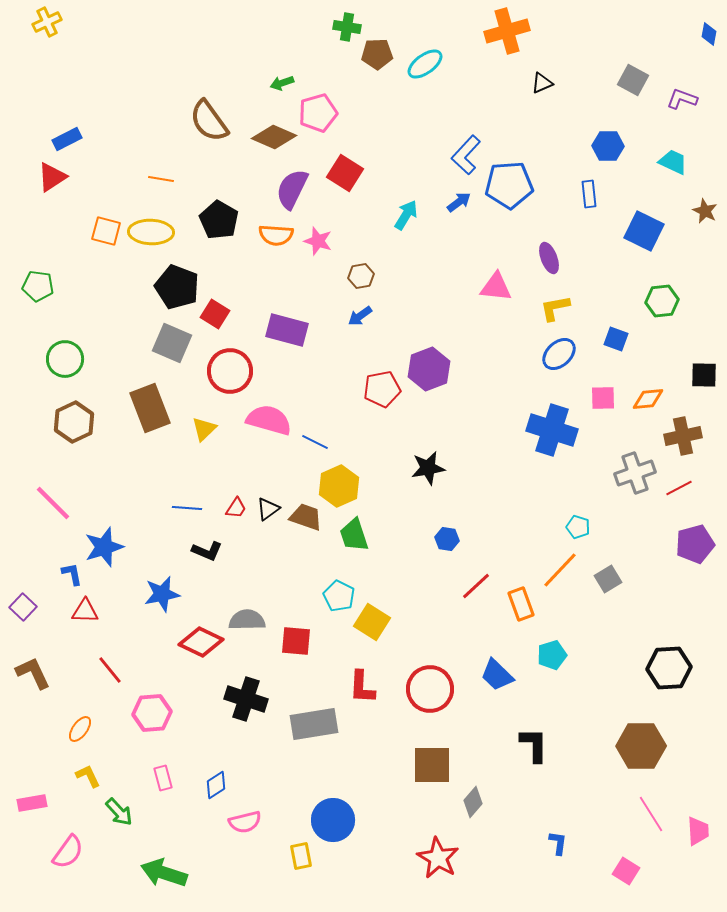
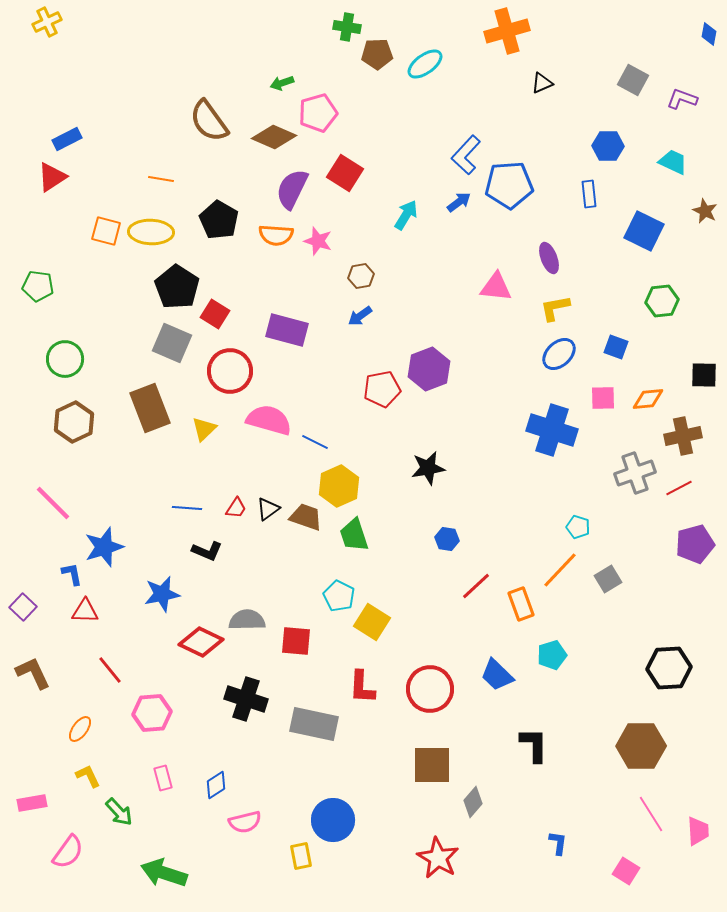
black pentagon at (177, 287): rotated 12 degrees clockwise
blue square at (616, 339): moved 8 px down
gray rectangle at (314, 724): rotated 21 degrees clockwise
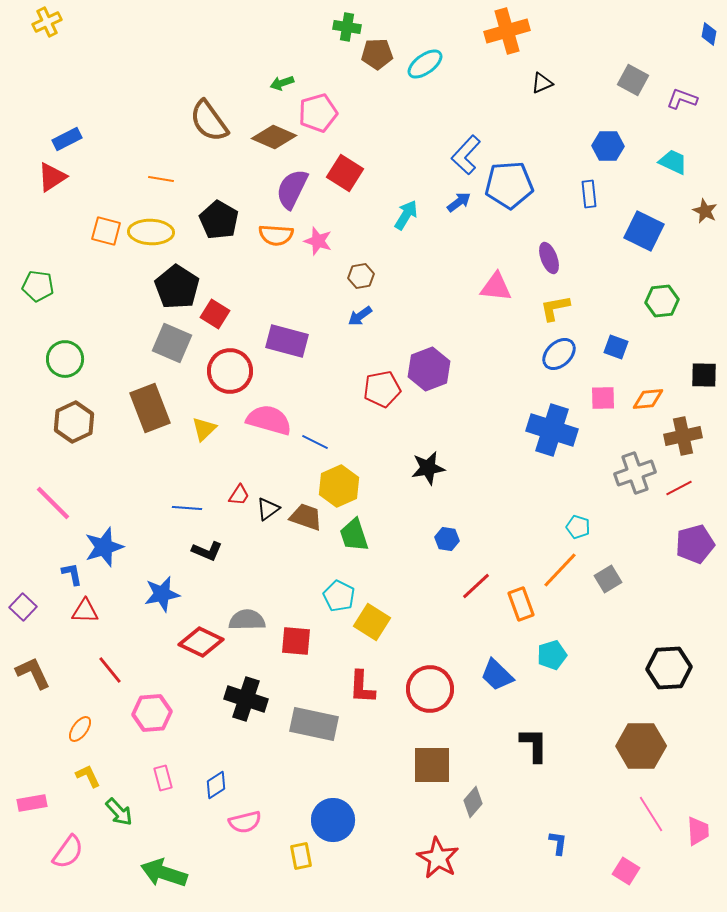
purple rectangle at (287, 330): moved 11 px down
red trapezoid at (236, 508): moved 3 px right, 13 px up
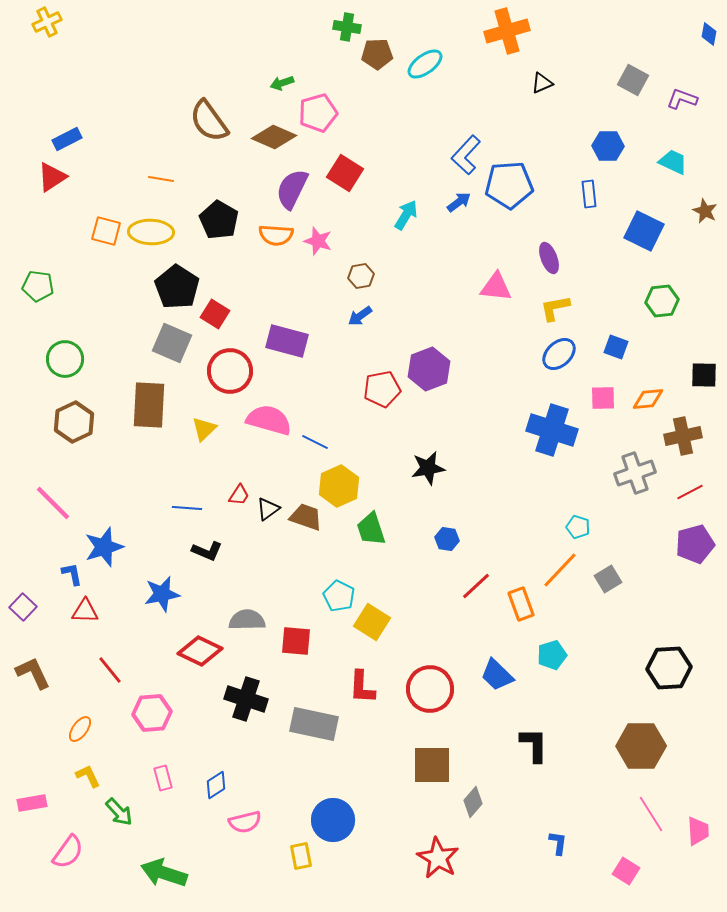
brown rectangle at (150, 408): moved 1 px left, 3 px up; rotated 24 degrees clockwise
red line at (679, 488): moved 11 px right, 4 px down
green trapezoid at (354, 535): moved 17 px right, 6 px up
red diamond at (201, 642): moved 1 px left, 9 px down
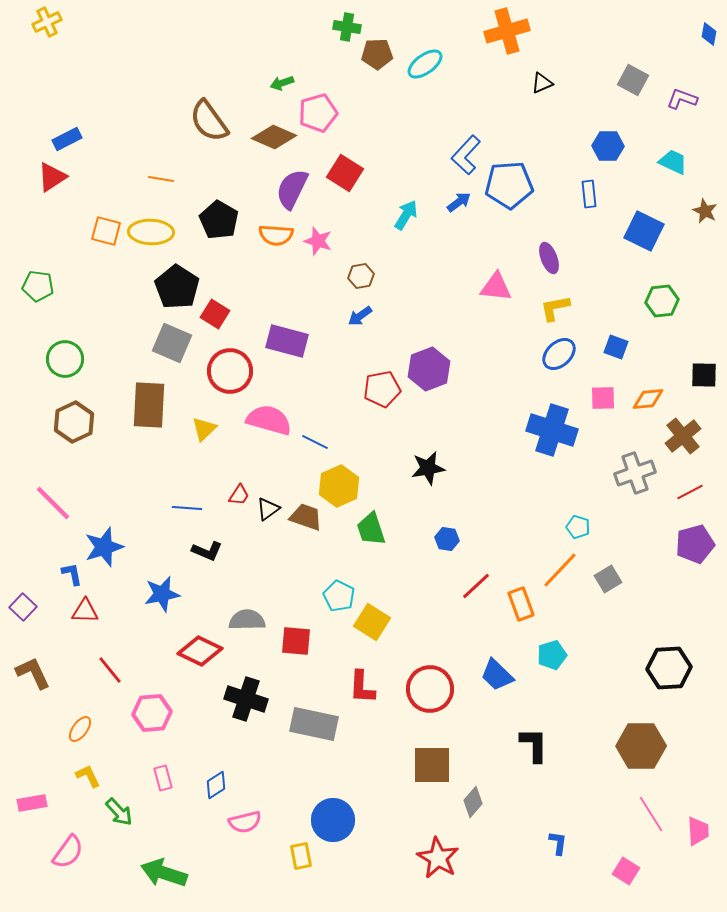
brown cross at (683, 436): rotated 27 degrees counterclockwise
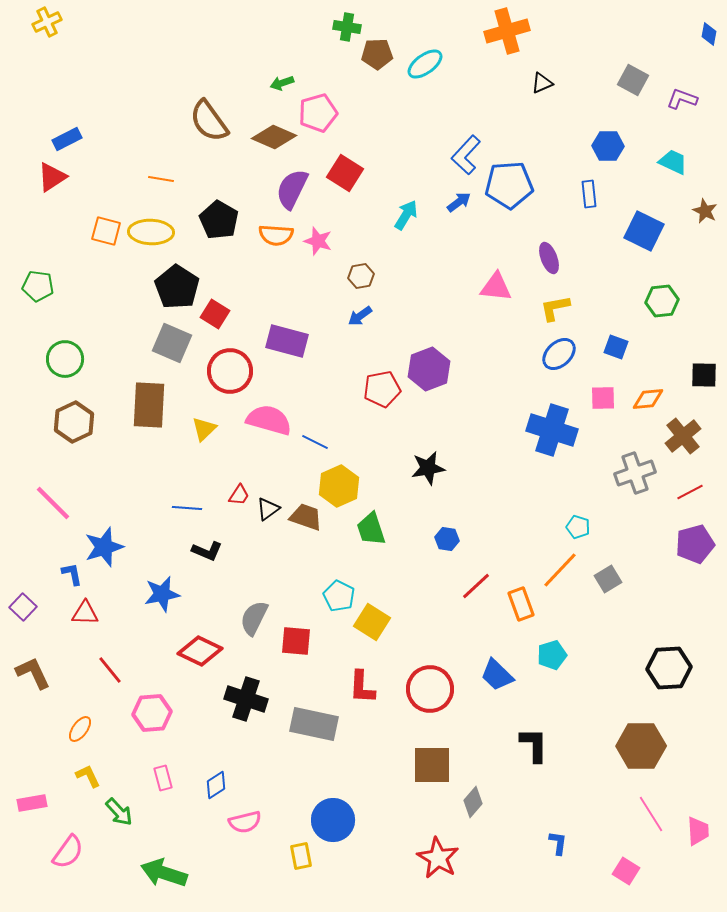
red triangle at (85, 611): moved 2 px down
gray semicircle at (247, 620): moved 7 px right, 2 px up; rotated 63 degrees counterclockwise
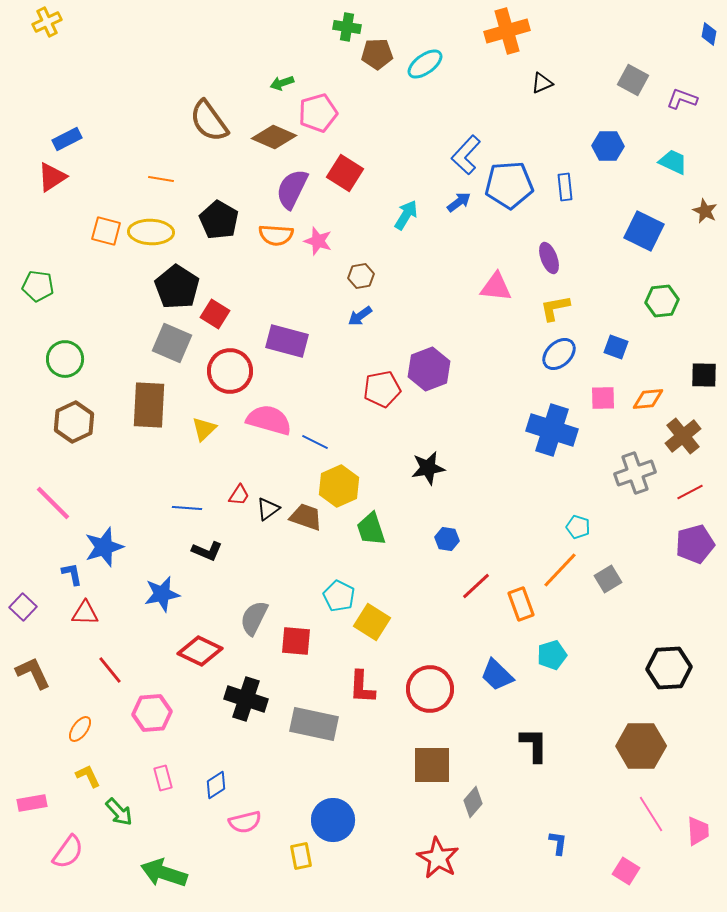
blue rectangle at (589, 194): moved 24 px left, 7 px up
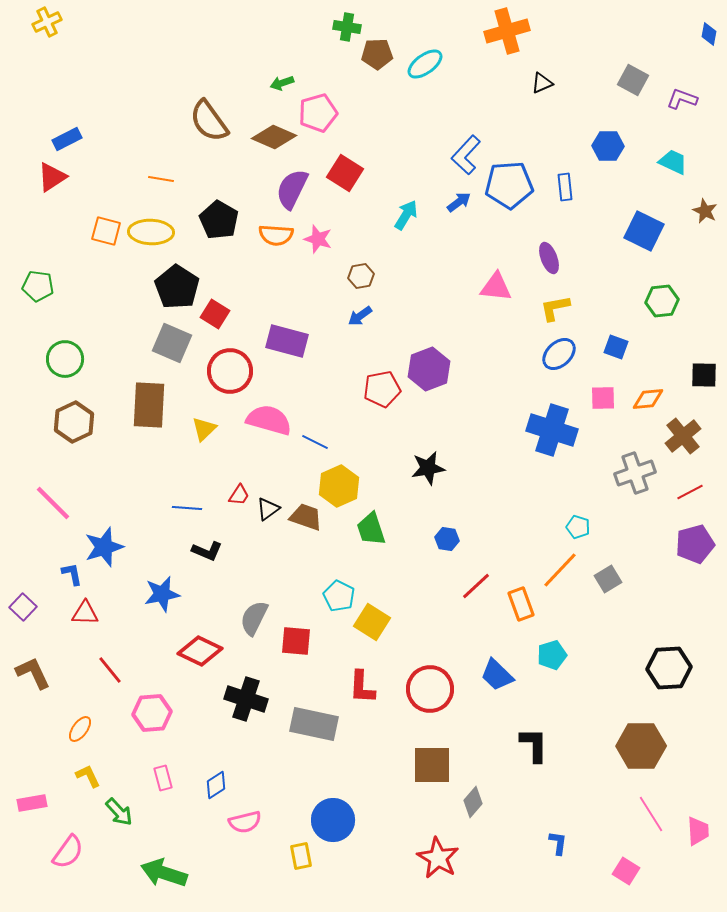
pink star at (318, 241): moved 2 px up
